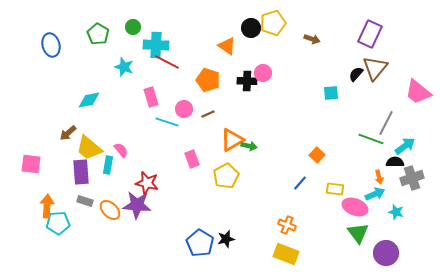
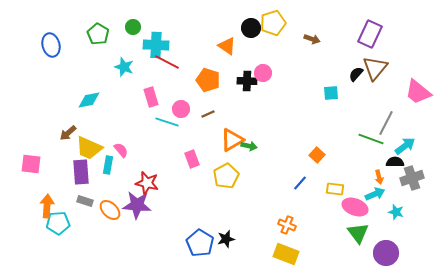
pink circle at (184, 109): moved 3 px left
yellow trapezoid at (89, 148): rotated 16 degrees counterclockwise
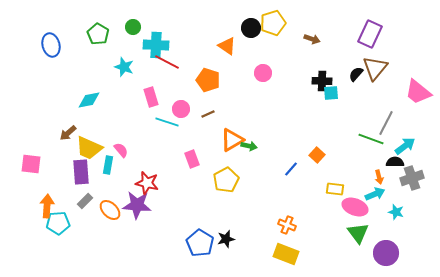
black cross at (247, 81): moved 75 px right
yellow pentagon at (226, 176): moved 4 px down
blue line at (300, 183): moved 9 px left, 14 px up
gray rectangle at (85, 201): rotated 63 degrees counterclockwise
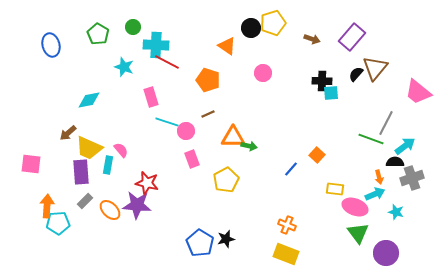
purple rectangle at (370, 34): moved 18 px left, 3 px down; rotated 16 degrees clockwise
pink circle at (181, 109): moved 5 px right, 22 px down
orange triangle at (232, 140): moved 1 px right, 3 px up; rotated 30 degrees clockwise
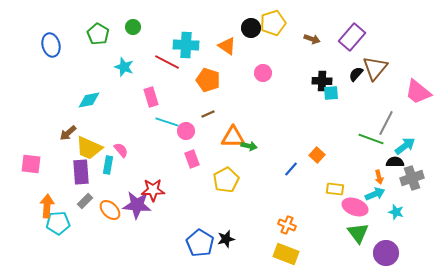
cyan cross at (156, 45): moved 30 px right
red star at (147, 183): moved 6 px right, 7 px down; rotated 15 degrees counterclockwise
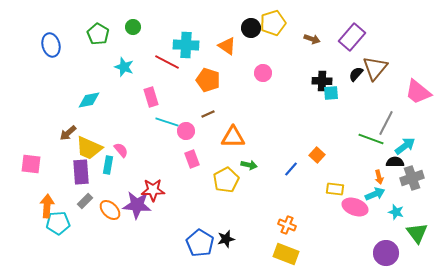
green arrow at (249, 146): moved 19 px down
green triangle at (358, 233): moved 59 px right
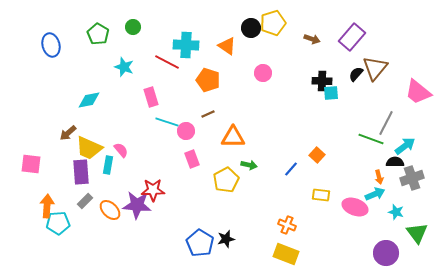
yellow rectangle at (335, 189): moved 14 px left, 6 px down
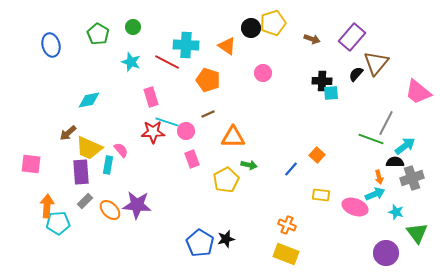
cyan star at (124, 67): moved 7 px right, 5 px up
brown triangle at (375, 68): moved 1 px right, 5 px up
red star at (153, 190): moved 58 px up
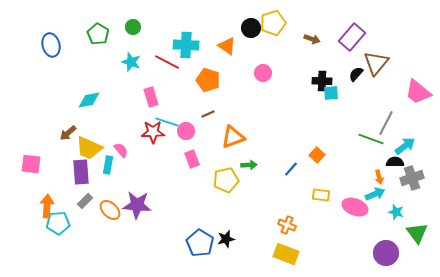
orange triangle at (233, 137): rotated 20 degrees counterclockwise
green arrow at (249, 165): rotated 14 degrees counterclockwise
yellow pentagon at (226, 180): rotated 15 degrees clockwise
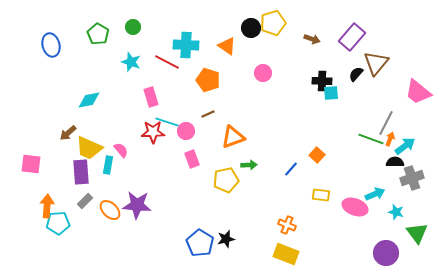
orange arrow at (379, 177): moved 11 px right, 38 px up; rotated 144 degrees counterclockwise
